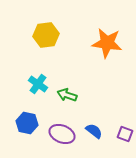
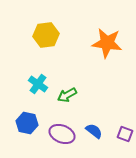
green arrow: rotated 48 degrees counterclockwise
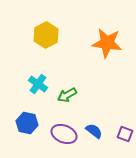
yellow hexagon: rotated 20 degrees counterclockwise
purple ellipse: moved 2 px right
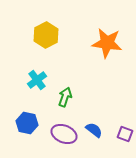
cyan cross: moved 1 px left, 4 px up; rotated 18 degrees clockwise
green arrow: moved 2 px left, 2 px down; rotated 138 degrees clockwise
blue semicircle: moved 1 px up
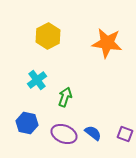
yellow hexagon: moved 2 px right, 1 px down
blue semicircle: moved 1 px left, 3 px down
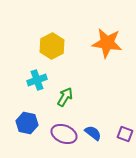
yellow hexagon: moved 4 px right, 10 px down
cyan cross: rotated 18 degrees clockwise
green arrow: rotated 12 degrees clockwise
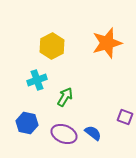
orange star: rotated 24 degrees counterclockwise
purple square: moved 17 px up
